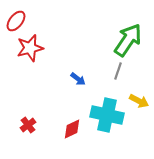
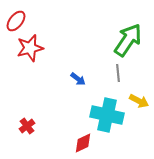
gray line: moved 2 px down; rotated 24 degrees counterclockwise
red cross: moved 1 px left, 1 px down
red diamond: moved 11 px right, 14 px down
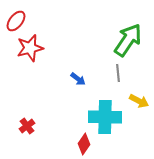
cyan cross: moved 2 px left, 2 px down; rotated 12 degrees counterclockwise
red diamond: moved 1 px right, 1 px down; rotated 30 degrees counterclockwise
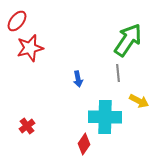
red ellipse: moved 1 px right
blue arrow: rotated 42 degrees clockwise
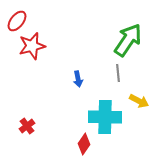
red star: moved 2 px right, 2 px up
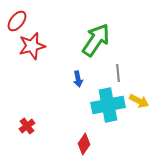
green arrow: moved 32 px left
cyan cross: moved 3 px right, 12 px up; rotated 12 degrees counterclockwise
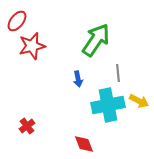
red diamond: rotated 55 degrees counterclockwise
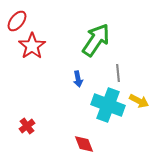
red star: rotated 20 degrees counterclockwise
cyan cross: rotated 32 degrees clockwise
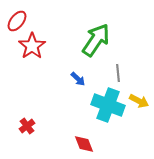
blue arrow: rotated 35 degrees counterclockwise
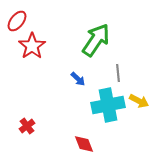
cyan cross: rotated 32 degrees counterclockwise
